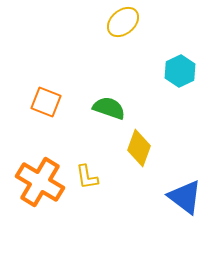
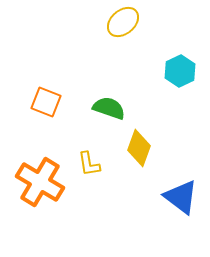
yellow L-shape: moved 2 px right, 13 px up
blue triangle: moved 4 px left
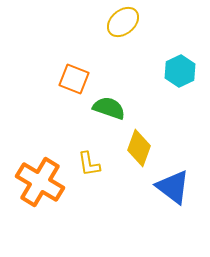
orange square: moved 28 px right, 23 px up
blue triangle: moved 8 px left, 10 px up
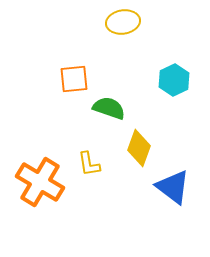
yellow ellipse: rotated 32 degrees clockwise
cyan hexagon: moved 6 px left, 9 px down
orange square: rotated 28 degrees counterclockwise
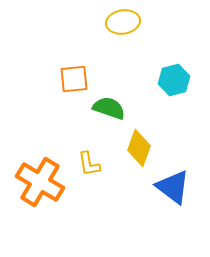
cyan hexagon: rotated 12 degrees clockwise
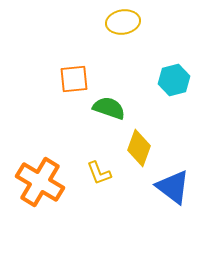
yellow L-shape: moved 10 px right, 9 px down; rotated 12 degrees counterclockwise
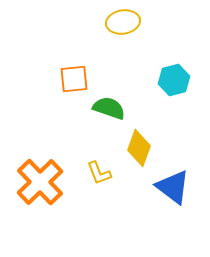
orange cross: rotated 15 degrees clockwise
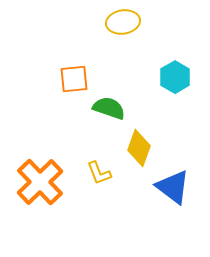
cyan hexagon: moved 1 px right, 3 px up; rotated 16 degrees counterclockwise
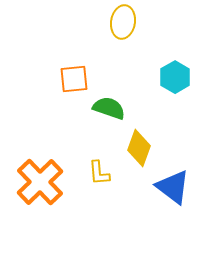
yellow ellipse: rotated 72 degrees counterclockwise
yellow L-shape: rotated 16 degrees clockwise
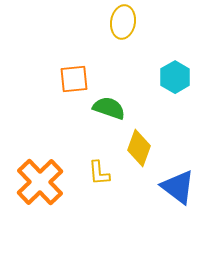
blue triangle: moved 5 px right
